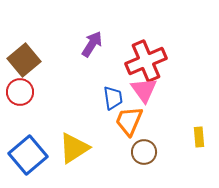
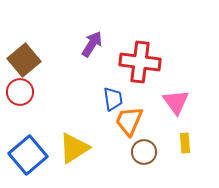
red cross: moved 6 px left, 1 px down; rotated 30 degrees clockwise
pink triangle: moved 32 px right, 12 px down
blue trapezoid: moved 1 px down
yellow rectangle: moved 14 px left, 6 px down
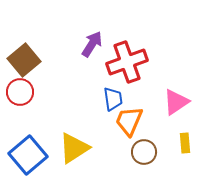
red cross: moved 13 px left; rotated 27 degrees counterclockwise
pink triangle: rotated 32 degrees clockwise
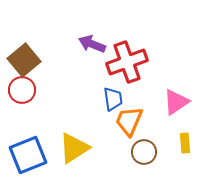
purple arrow: rotated 100 degrees counterclockwise
red circle: moved 2 px right, 2 px up
blue square: rotated 18 degrees clockwise
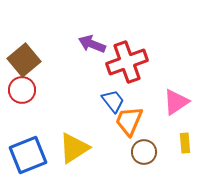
blue trapezoid: moved 2 px down; rotated 30 degrees counterclockwise
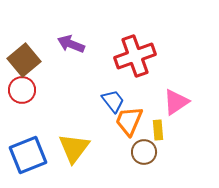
purple arrow: moved 21 px left
red cross: moved 8 px right, 6 px up
yellow rectangle: moved 27 px left, 13 px up
yellow triangle: rotated 20 degrees counterclockwise
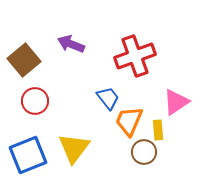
red circle: moved 13 px right, 11 px down
blue trapezoid: moved 5 px left, 3 px up
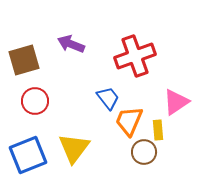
brown square: rotated 24 degrees clockwise
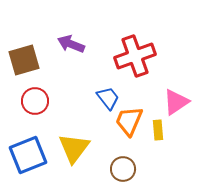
brown circle: moved 21 px left, 17 px down
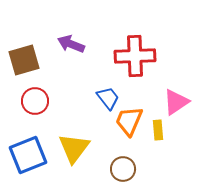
red cross: rotated 18 degrees clockwise
